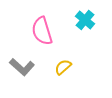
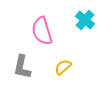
gray L-shape: rotated 60 degrees clockwise
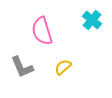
cyan cross: moved 7 px right
gray L-shape: rotated 35 degrees counterclockwise
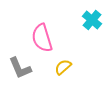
pink semicircle: moved 7 px down
gray L-shape: moved 2 px left, 1 px down
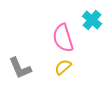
pink semicircle: moved 21 px right
